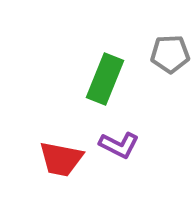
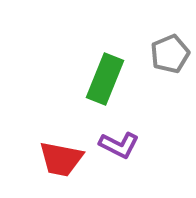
gray pentagon: rotated 21 degrees counterclockwise
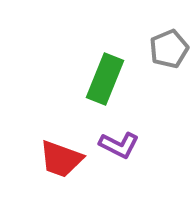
gray pentagon: moved 1 px left, 5 px up
red trapezoid: rotated 9 degrees clockwise
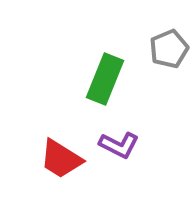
red trapezoid: rotated 12 degrees clockwise
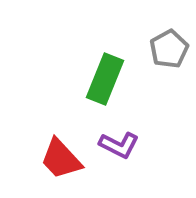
gray pentagon: rotated 6 degrees counterclockwise
red trapezoid: rotated 15 degrees clockwise
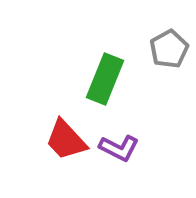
purple L-shape: moved 3 px down
red trapezoid: moved 5 px right, 19 px up
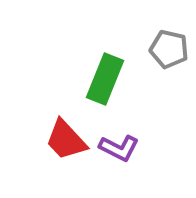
gray pentagon: rotated 30 degrees counterclockwise
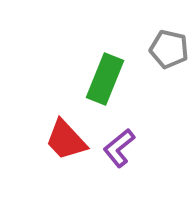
purple L-shape: rotated 114 degrees clockwise
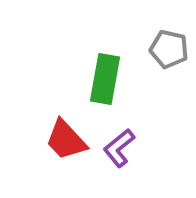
green rectangle: rotated 12 degrees counterclockwise
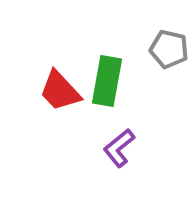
green rectangle: moved 2 px right, 2 px down
red trapezoid: moved 6 px left, 49 px up
